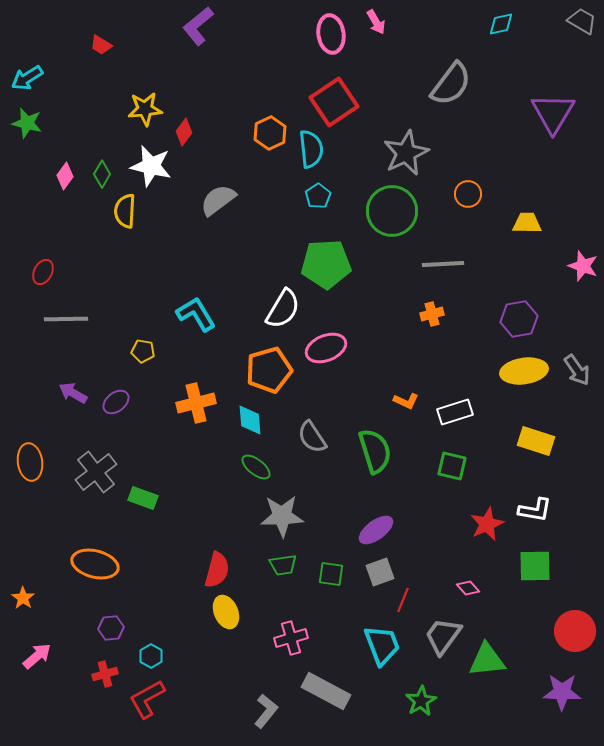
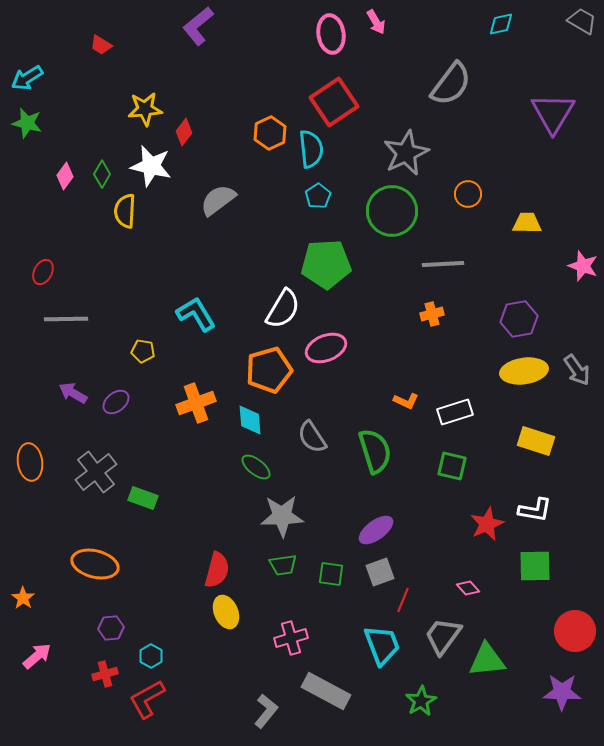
orange cross at (196, 403): rotated 6 degrees counterclockwise
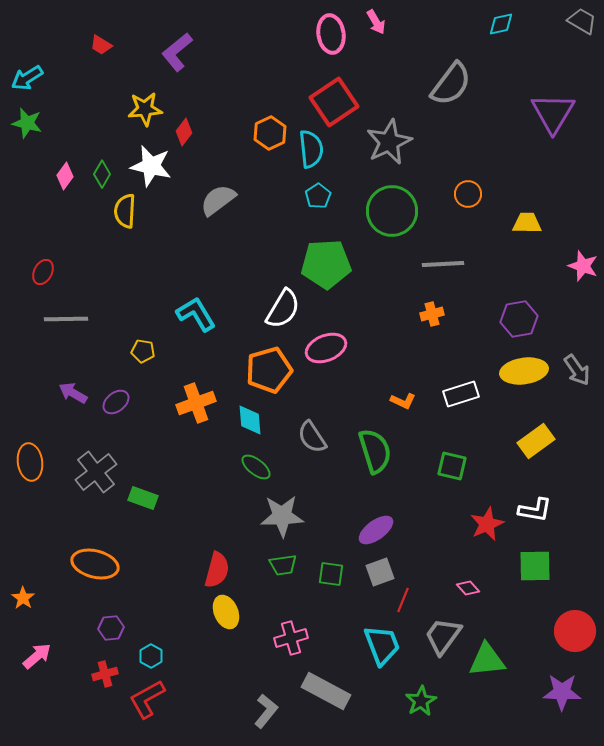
purple L-shape at (198, 26): moved 21 px left, 26 px down
gray star at (406, 153): moved 17 px left, 11 px up
orange L-shape at (406, 401): moved 3 px left
white rectangle at (455, 412): moved 6 px right, 18 px up
yellow rectangle at (536, 441): rotated 54 degrees counterclockwise
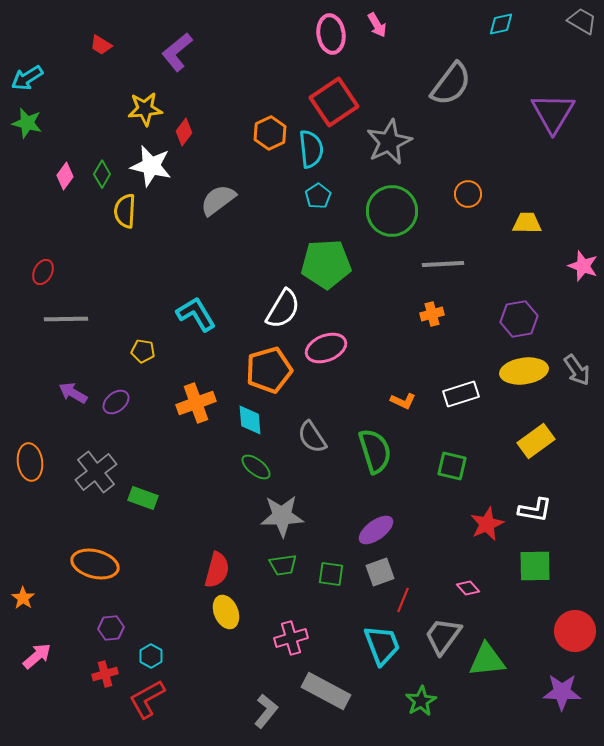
pink arrow at (376, 22): moved 1 px right, 3 px down
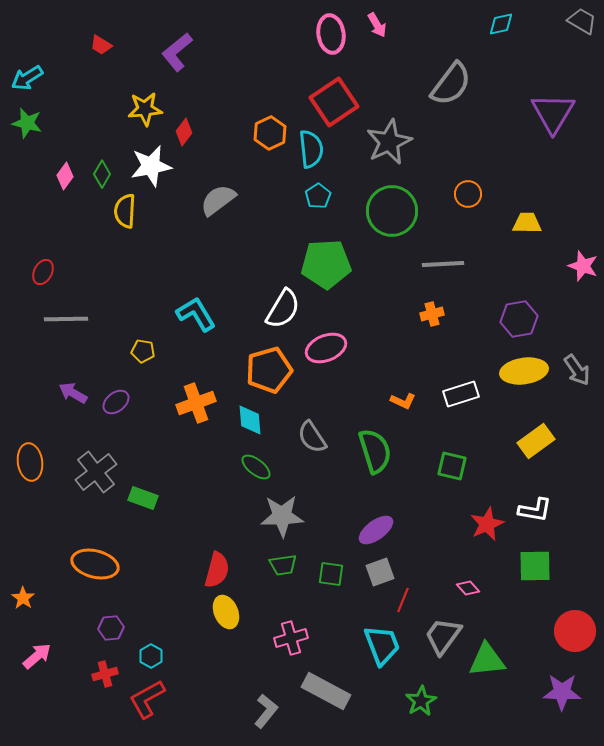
white star at (151, 166): rotated 24 degrees counterclockwise
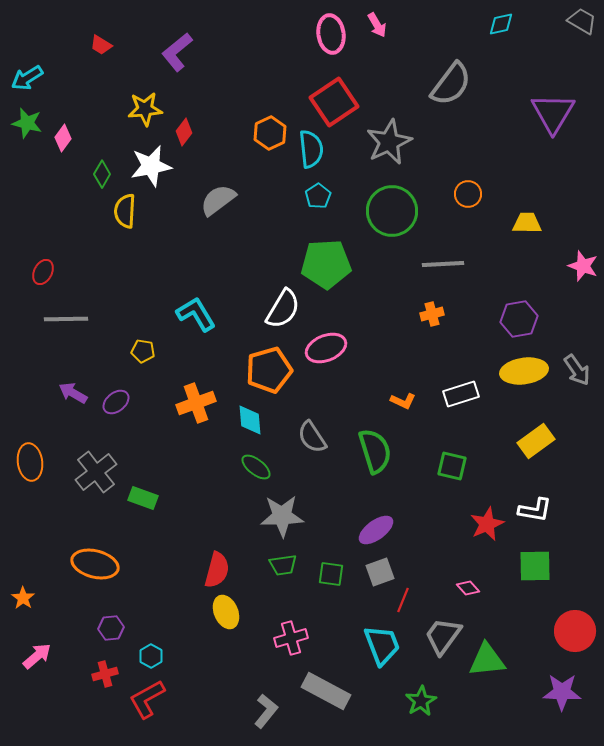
pink diamond at (65, 176): moved 2 px left, 38 px up
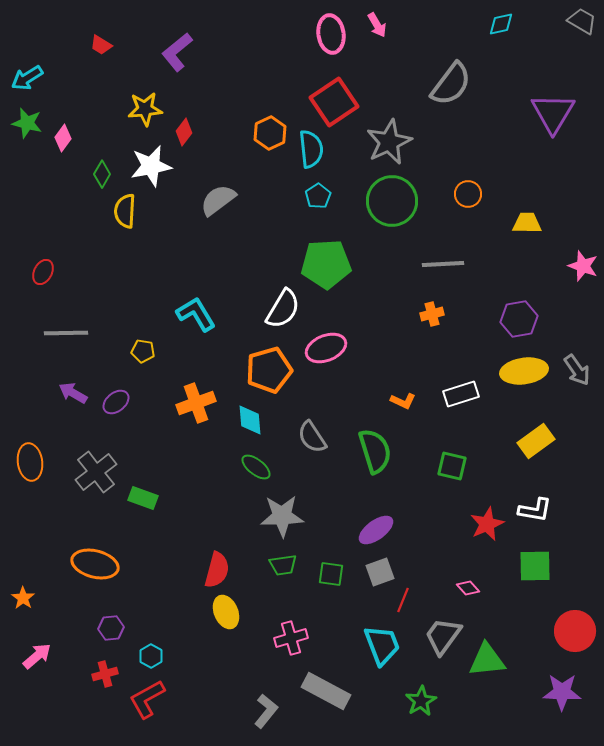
green circle at (392, 211): moved 10 px up
gray line at (66, 319): moved 14 px down
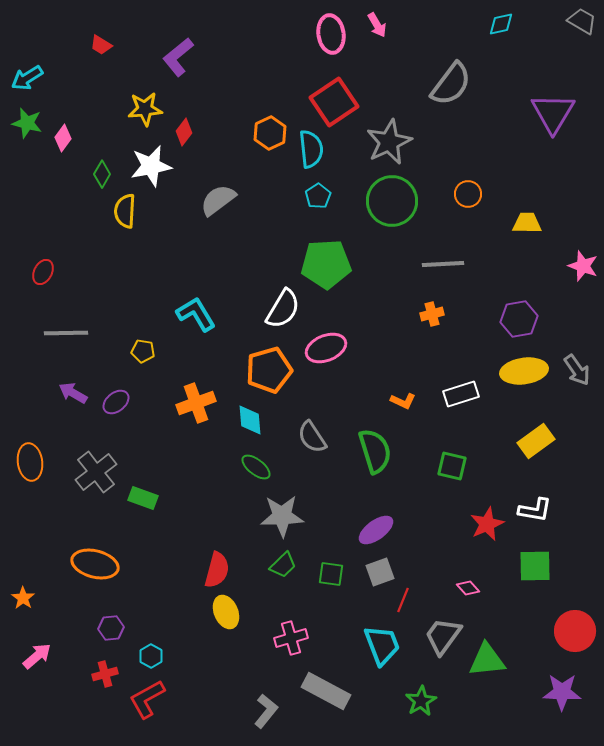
purple L-shape at (177, 52): moved 1 px right, 5 px down
green trapezoid at (283, 565): rotated 36 degrees counterclockwise
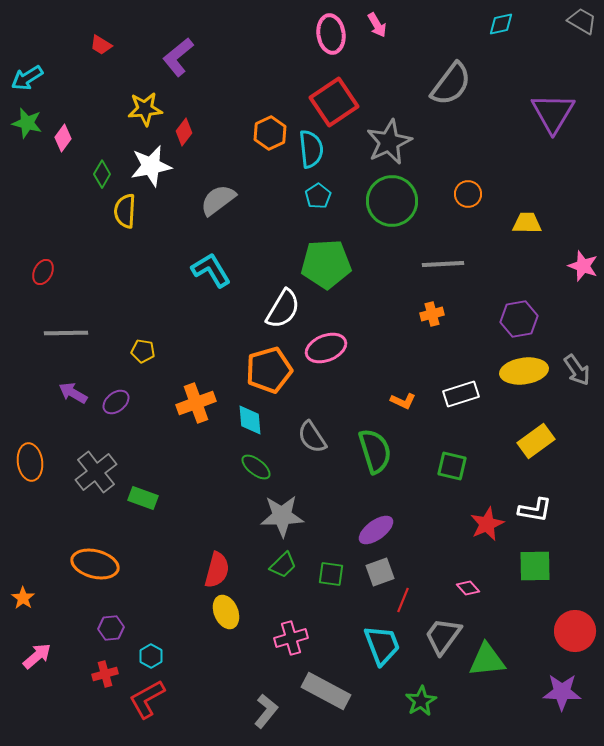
cyan L-shape at (196, 314): moved 15 px right, 44 px up
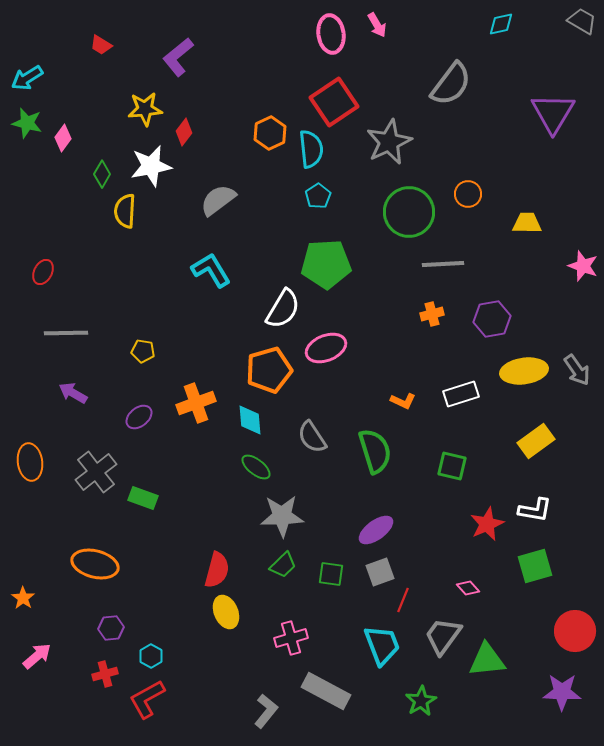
green circle at (392, 201): moved 17 px right, 11 px down
purple hexagon at (519, 319): moved 27 px left
purple ellipse at (116, 402): moved 23 px right, 15 px down
green square at (535, 566): rotated 15 degrees counterclockwise
